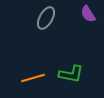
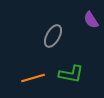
purple semicircle: moved 3 px right, 6 px down
gray ellipse: moved 7 px right, 18 px down
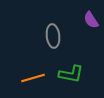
gray ellipse: rotated 35 degrees counterclockwise
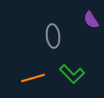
green L-shape: moved 1 px right; rotated 35 degrees clockwise
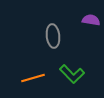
purple semicircle: rotated 132 degrees clockwise
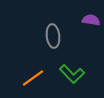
orange line: rotated 20 degrees counterclockwise
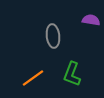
green L-shape: rotated 65 degrees clockwise
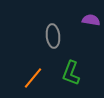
green L-shape: moved 1 px left, 1 px up
orange line: rotated 15 degrees counterclockwise
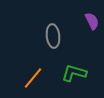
purple semicircle: moved 1 px right, 1 px down; rotated 54 degrees clockwise
green L-shape: moved 3 px right; rotated 85 degrees clockwise
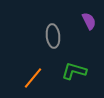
purple semicircle: moved 3 px left
green L-shape: moved 2 px up
